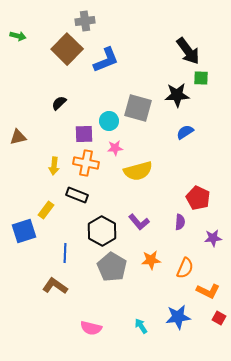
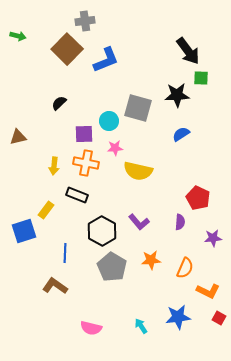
blue semicircle: moved 4 px left, 2 px down
yellow semicircle: rotated 28 degrees clockwise
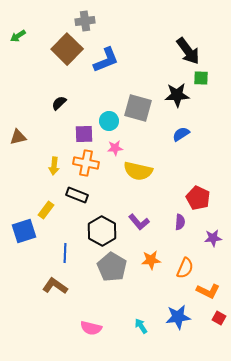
green arrow: rotated 133 degrees clockwise
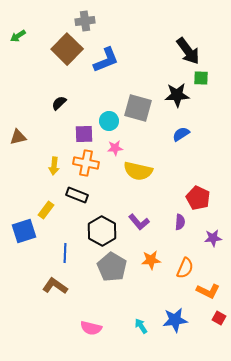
blue star: moved 3 px left, 3 px down
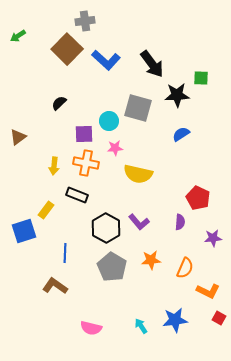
black arrow: moved 36 px left, 13 px down
blue L-shape: rotated 64 degrees clockwise
brown triangle: rotated 24 degrees counterclockwise
yellow semicircle: moved 3 px down
black hexagon: moved 4 px right, 3 px up
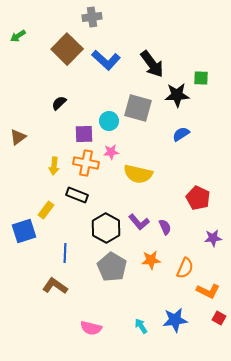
gray cross: moved 7 px right, 4 px up
pink star: moved 4 px left, 4 px down
purple semicircle: moved 15 px left, 5 px down; rotated 28 degrees counterclockwise
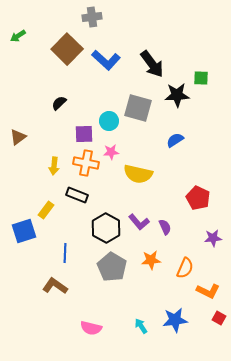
blue semicircle: moved 6 px left, 6 px down
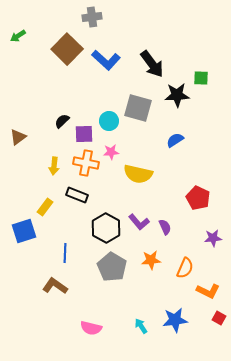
black semicircle: moved 3 px right, 18 px down
yellow rectangle: moved 1 px left, 3 px up
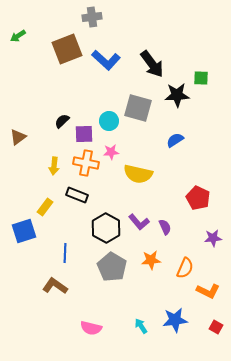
brown square: rotated 24 degrees clockwise
red square: moved 3 px left, 9 px down
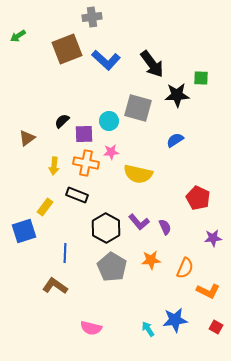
brown triangle: moved 9 px right, 1 px down
cyan arrow: moved 7 px right, 3 px down
